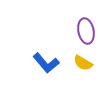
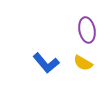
purple ellipse: moved 1 px right, 1 px up
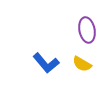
yellow semicircle: moved 1 px left, 1 px down
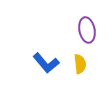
yellow semicircle: moved 2 px left; rotated 126 degrees counterclockwise
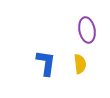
blue L-shape: rotated 132 degrees counterclockwise
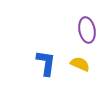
yellow semicircle: rotated 60 degrees counterclockwise
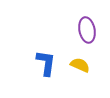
yellow semicircle: moved 1 px down
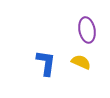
yellow semicircle: moved 1 px right, 3 px up
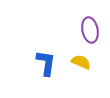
purple ellipse: moved 3 px right
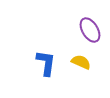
purple ellipse: rotated 20 degrees counterclockwise
